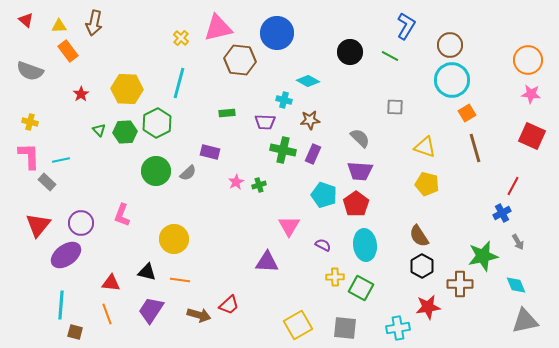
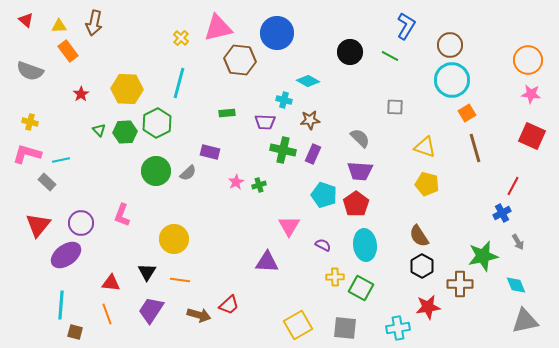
pink L-shape at (29, 156): moved 2 px left, 2 px up; rotated 72 degrees counterclockwise
black triangle at (147, 272): rotated 48 degrees clockwise
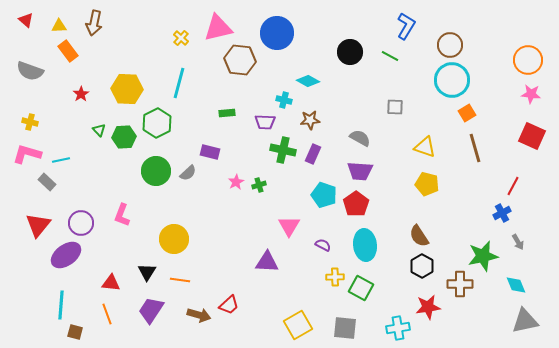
green hexagon at (125, 132): moved 1 px left, 5 px down
gray semicircle at (360, 138): rotated 15 degrees counterclockwise
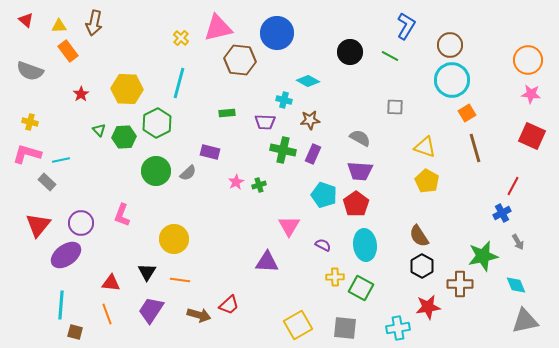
yellow pentagon at (427, 184): moved 3 px up; rotated 15 degrees clockwise
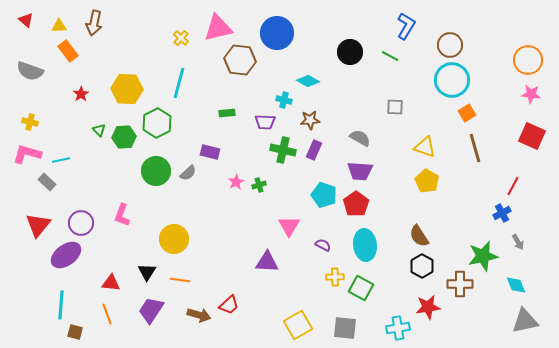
purple rectangle at (313, 154): moved 1 px right, 4 px up
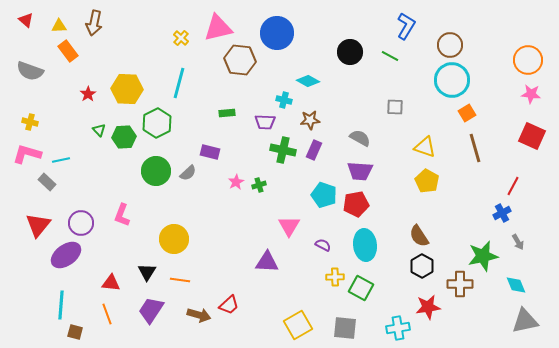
red star at (81, 94): moved 7 px right
red pentagon at (356, 204): rotated 25 degrees clockwise
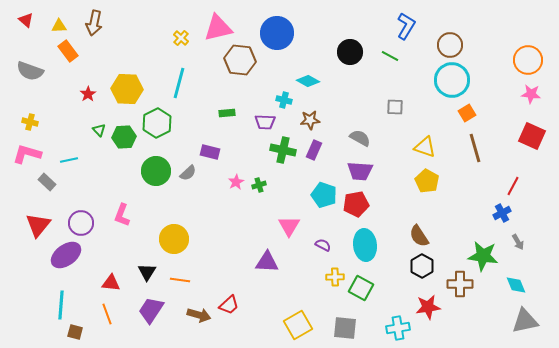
cyan line at (61, 160): moved 8 px right
green star at (483, 256): rotated 20 degrees clockwise
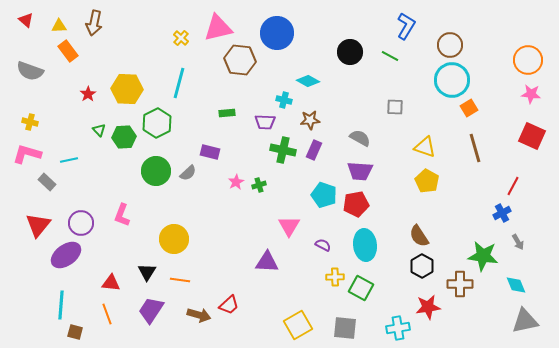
orange square at (467, 113): moved 2 px right, 5 px up
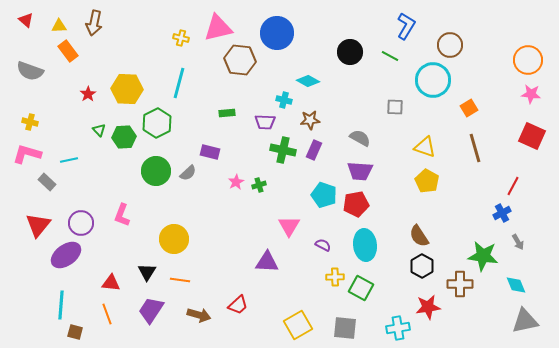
yellow cross at (181, 38): rotated 28 degrees counterclockwise
cyan circle at (452, 80): moved 19 px left
red trapezoid at (229, 305): moved 9 px right
